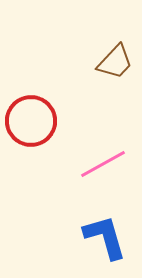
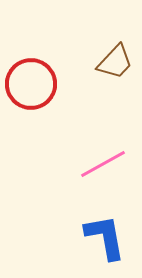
red circle: moved 37 px up
blue L-shape: rotated 6 degrees clockwise
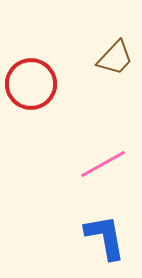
brown trapezoid: moved 4 px up
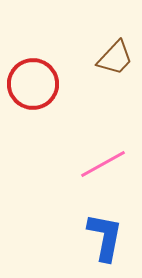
red circle: moved 2 px right
blue L-shape: rotated 21 degrees clockwise
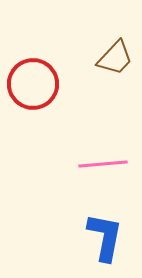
pink line: rotated 24 degrees clockwise
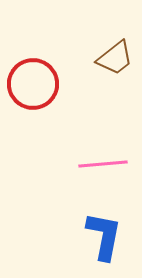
brown trapezoid: rotated 9 degrees clockwise
blue L-shape: moved 1 px left, 1 px up
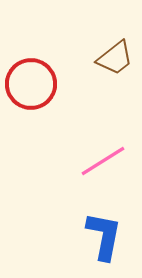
red circle: moved 2 px left
pink line: moved 3 px up; rotated 27 degrees counterclockwise
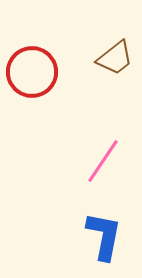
red circle: moved 1 px right, 12 px up
pink line: rotated 24 degrees counterclockwise
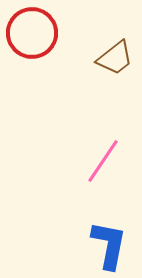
red circle: moved 39 px up
blue L-shape: moved 5 px right, 9 px down
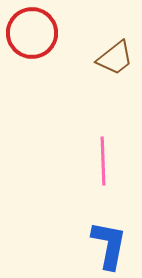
pink line: rotated 36 degrees counterclockwise
